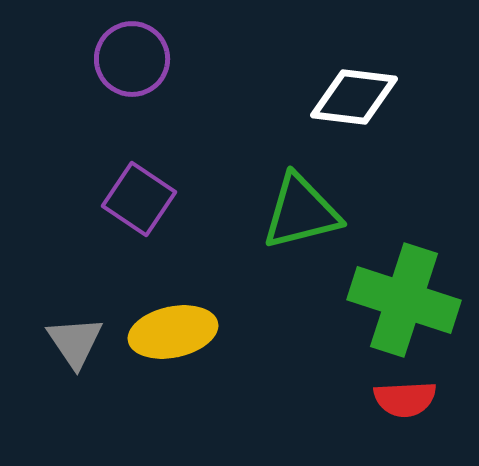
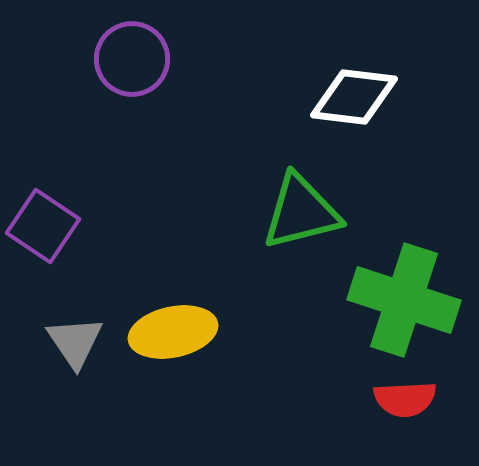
purple square: moved 96 px left, 27 px down
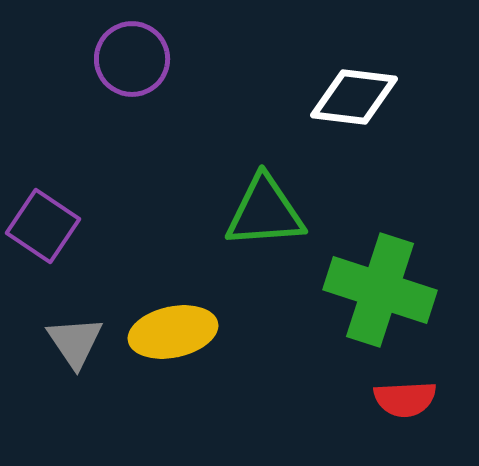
green triangle: moved 36 px left; rotated 10 degrees clockwise
green cross: moved 24 px left, 10 px up
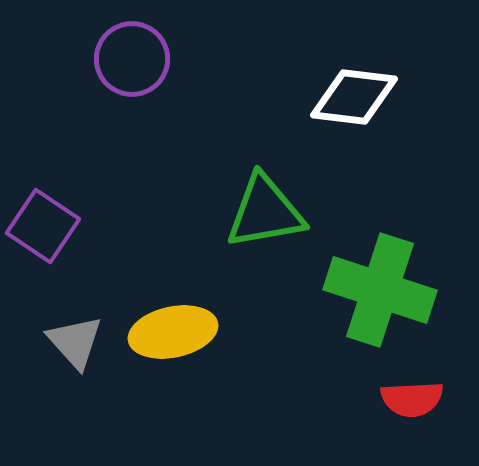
green triangle: rotated 6 degrees counterclockwise
gray triangle: rotated 8 degrees counterclockwise
red semicircle: moved 7 px right
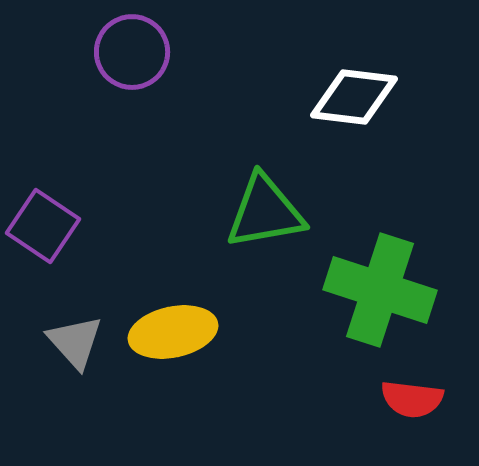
purple circle: moved 7 px up
red semicircle: rotated 10 degrees clockwise
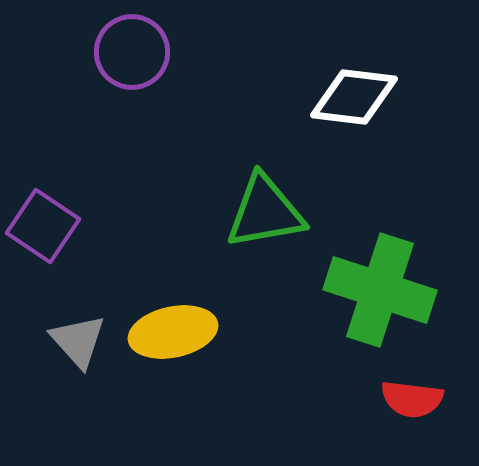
gray triangle: moved 3 px right, 1 px up
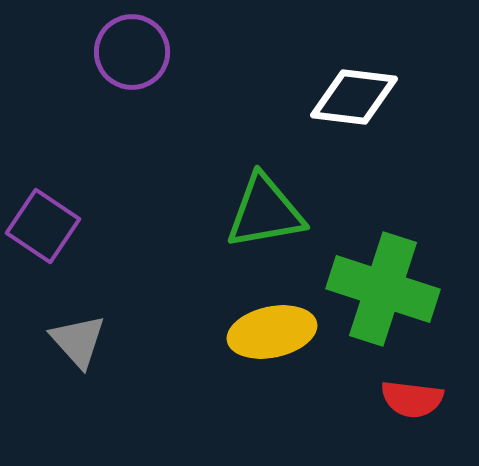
green cross: moved 3 px right, 1 px up
yellow ellipse: moved 99 px right
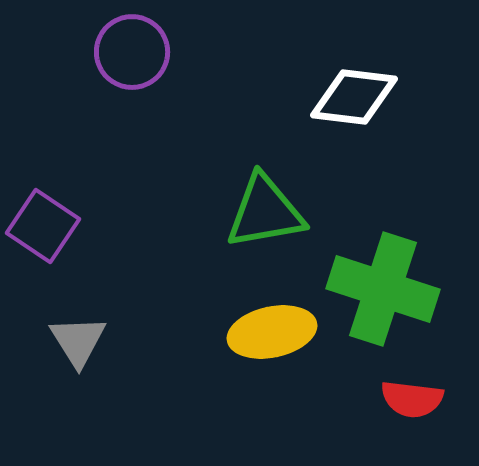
gray triangle: rotated 10 degrees clockwise
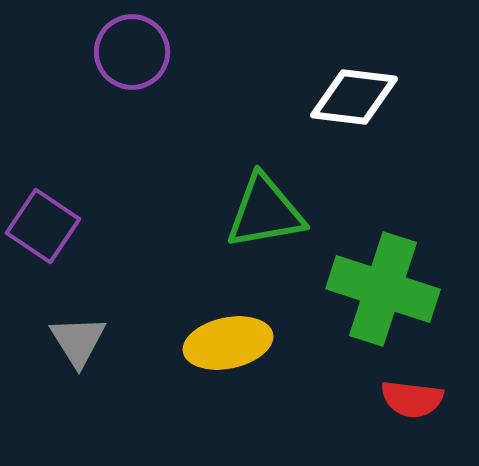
yellow ellipse: moved 44 px left, 11 px down
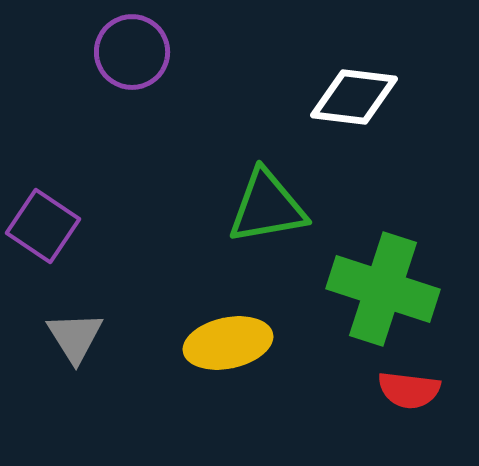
green triangle: moved 2 px right, 5 px up
gray triangle: moved 3 px left, 4 px up
red semicircle: moved 3 px left, 9 px up
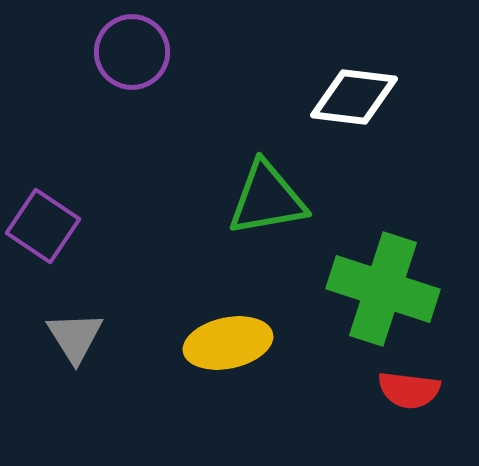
green triangle: moved 8 px up
